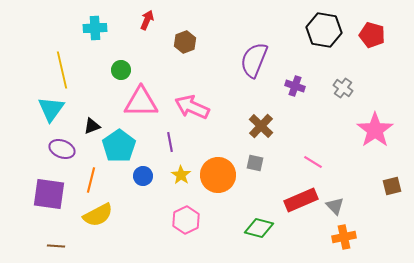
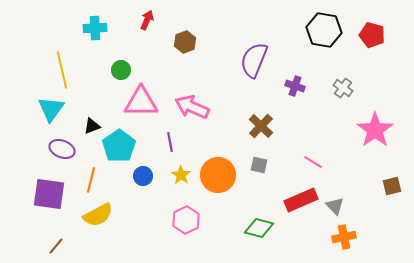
gray square: moved 4 px right, 2 px down
brown line: rotated 54 degrees counterclockwise
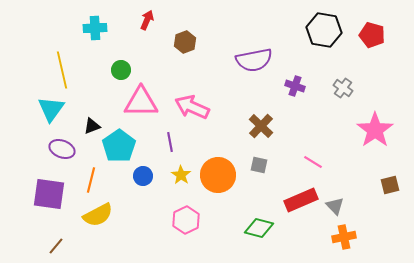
purple semicircle: rotated 123 degrees counterclockwise
brown square: moved 2 px left, 1 px up
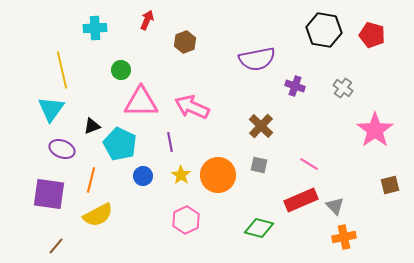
purple semicircle: moved 3 px right, 1 px up
cyan pentagon: moved 1 px right, 2 px up; rotated 12 degrees counterclockwise
pink line: moved 4 px left, 2 px down
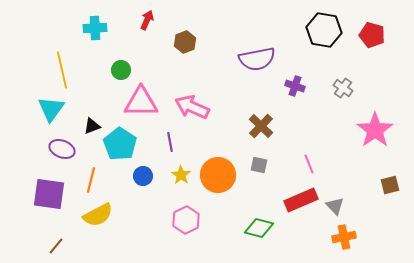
cyan pentagon: rotated 8 degrees clockwise
pink line: rotated 36 degrees clockwise
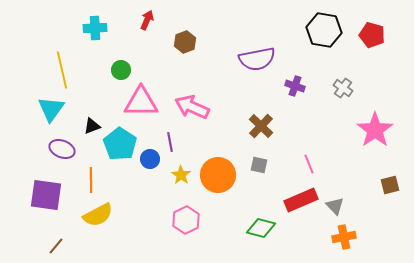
blue circle: moved 7 px right, 17 px up
orange line: rotated 15 degrees counterclockwise
purple square: moved 3 px left, 1 px down
green diamond: moved 2 px right
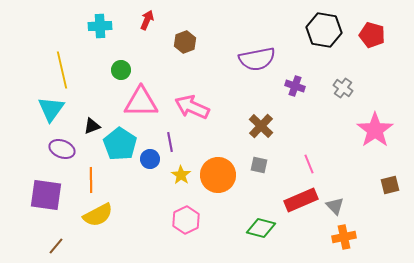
cyan cross: moved 5 px right, 2 px up
